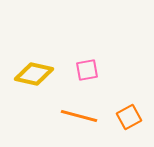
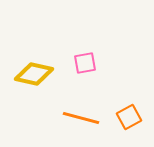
pink square: moved 2 px left, 7 px up
orange line: moved 2 px right, 2 px down
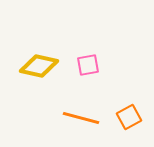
pink square: moved 3 px right, 2 px down
yellow diamond: moved 5 px right, 8 px up
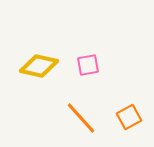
orange line: rotated 33 degrees clockwise
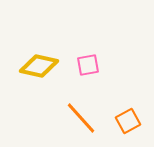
orange square: moved 1 px left, 4 px down
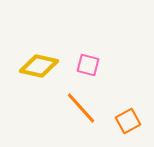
pink square: rotated 25 degrees clockwise
orange line: moved 10 px up
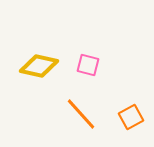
orange line: moved 6 px down
orange square: moved 3 px right, 4 px up
